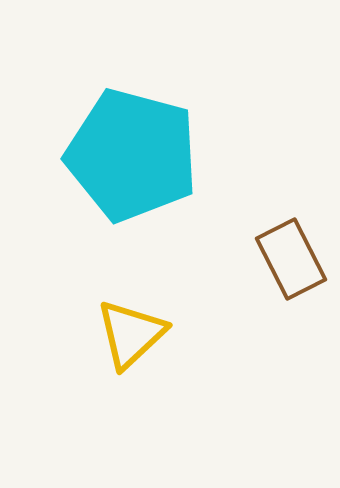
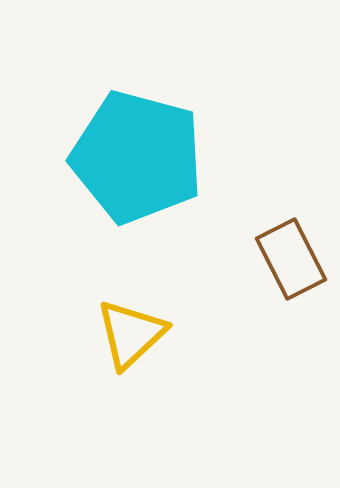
cyan pentagon: moved 5 px right, 2 px down
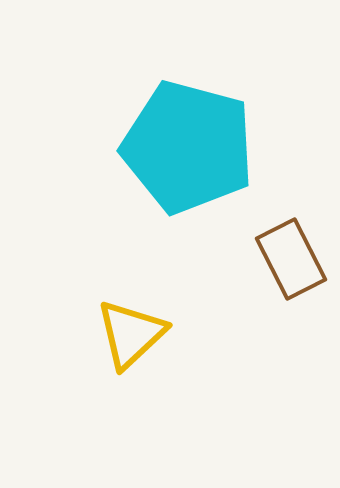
cyan pentagon: moved 51 px right, 10 px up
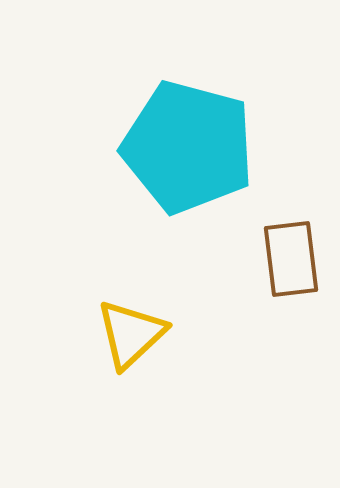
brown rectangle: rotated 20 degrees clockwise
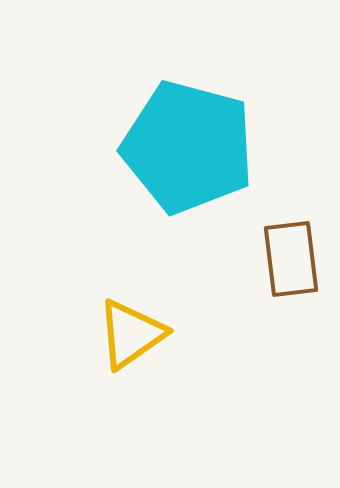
yellow triangle: rotated 8 degrees clockwise
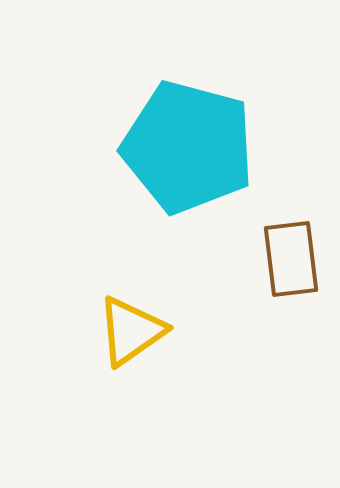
yellow triangle: moved 3 px up
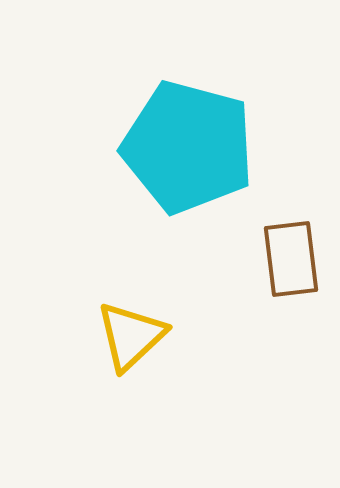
yellow triangle: moved 5 px down; rotated 8 degrees counterclockwise
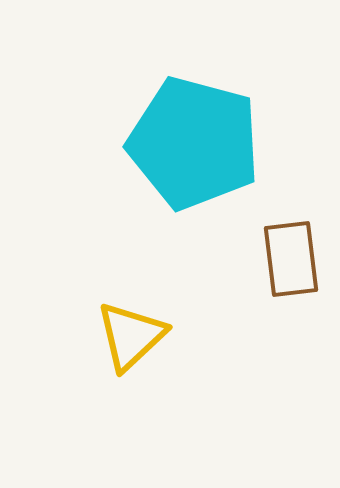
cyan pentagon: moved 6 px right, 4 px up
